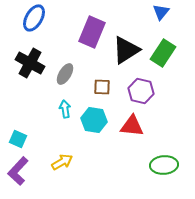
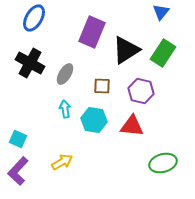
brown square: moved 1 px up
green ellipse: moved 1 px left, 2 px up; rotated 12 degrees counterclockwise
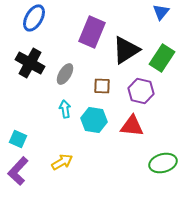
green rectangle: moved 1 px left, 5 px down
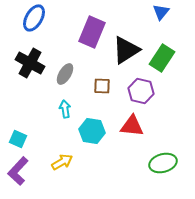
cyan hexagon: moved 2 px left, 11 px down
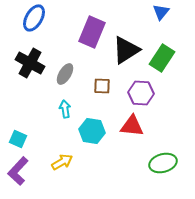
purple hexagon: moved 2 px down; rotated 10 degrees counterclockwise
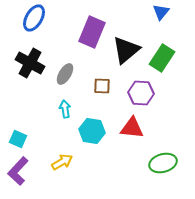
black triangle: rotated 8 degrees counterclockwise
red triangle: moved 2 px down
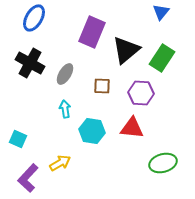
yellow arrow: moved 2 px left, 1 px down
purple L-shape: moved 10 px right, 7 px down
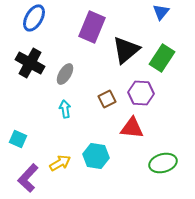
purple rectangle: moved 5 px up
brown square: moved 5 px right, 13 px down; rotated 30 degrees counterclockwise
cyan hexagon: moved 4 px right, 25 px down
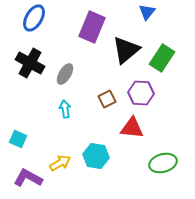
blue triangle: moved 14 px left
purple L-shape: rotated 76 degrees clockwise
